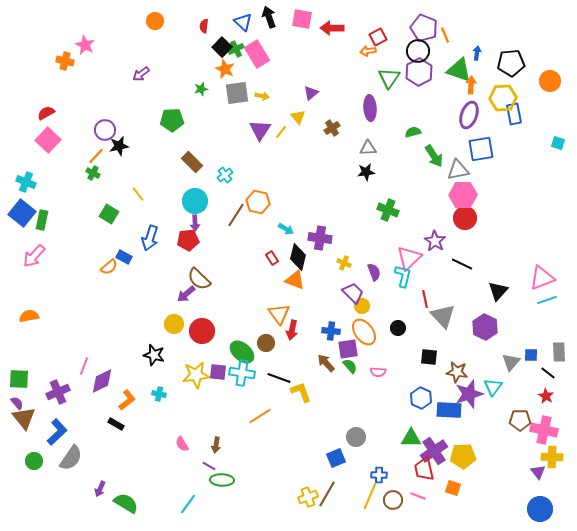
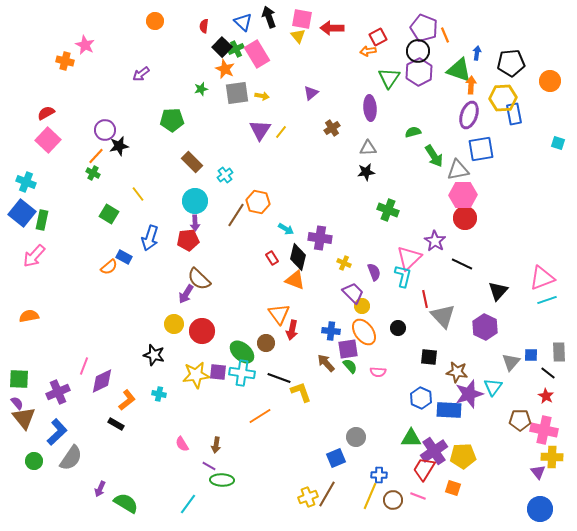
yellow triangle at (298, 117): moved 81 px up
purple arrow at (186, 294): rotated 18 degrees counterclockwise
red trapezoid at (424, 469): rotated 45 degrees clockwise
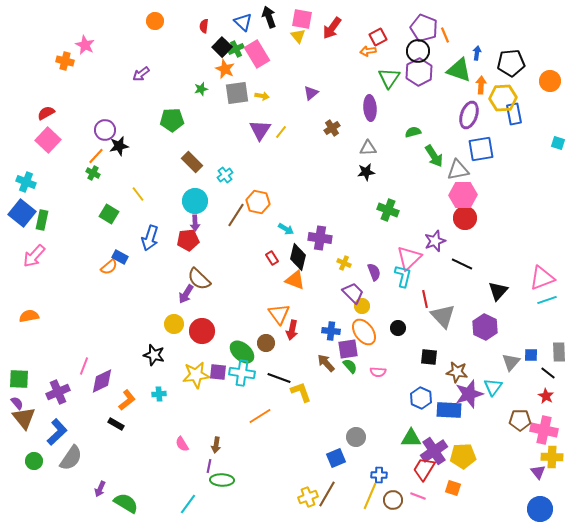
red arrow at (332, 28): rotated 55 degrees counterclockwise
orange arrow at (471, 85): moved 10 px right
purple star at (435, 241): rotated 20 degrees clockwise
blue rectangle at (124, 257): moved 4 px left
cyan cross at (159, 394): rotated 16 degrees counterclockwise
purple line at (209, 466): rotated 72 degrees clockwise
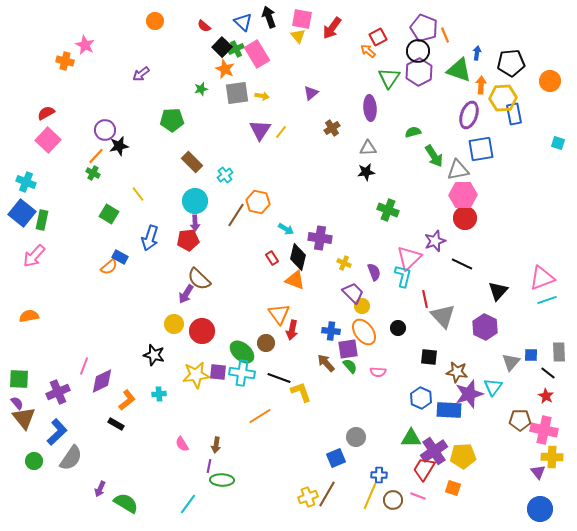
red semicircle at (204, 26): rotated 56 degrees counterclockwise
orange arrow at (368, 51): rotated 49 degrees clockwise
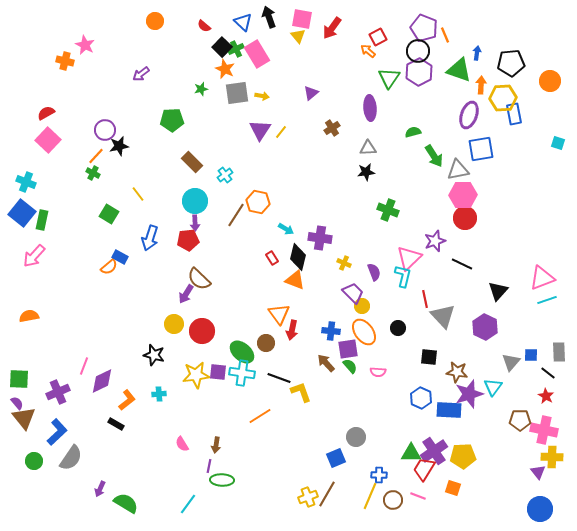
green triangle at (411, 438): moved 15 px down
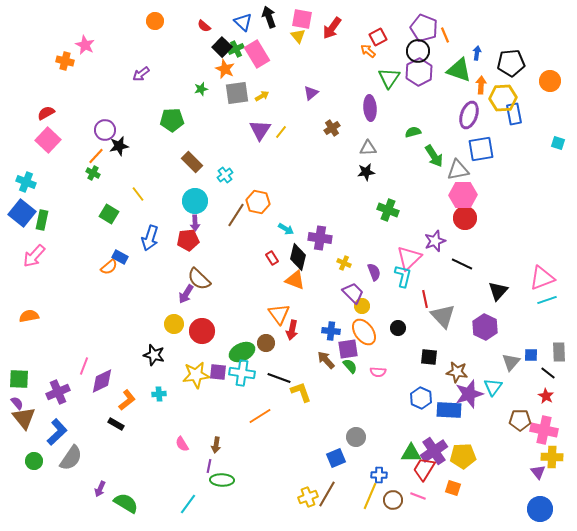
yellow arrow at (262, 96): rotated 40 degrees counterclockwise
green ellipse at (242, 352): rotated 65 degrees counterclockwise
brown arrow at (326, 363): moved 3 px up
